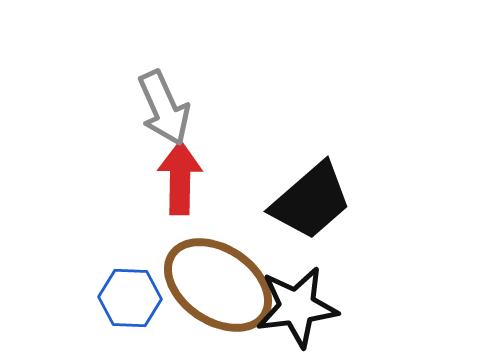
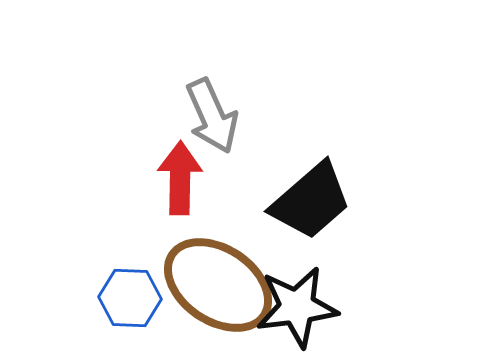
gray arrow: moved 48 px right, 8 px down
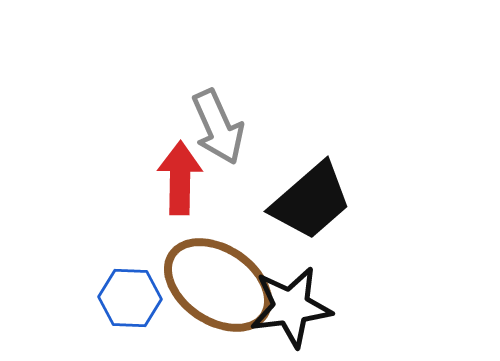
gray arrow: moved 6 px right, 11 px down
black star: moved 6 px left
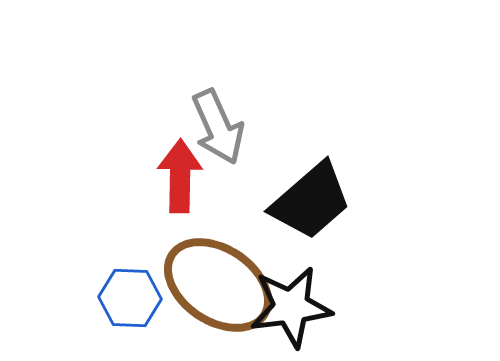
red arrow: moved 2 px up
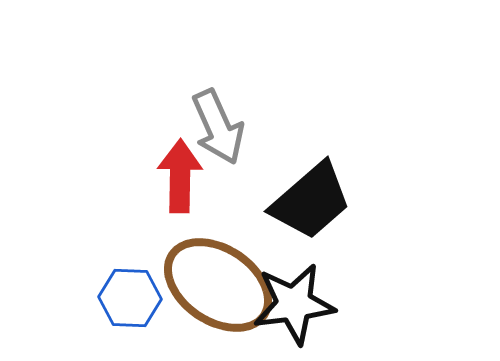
black star: moved 3 px right, 3 px up
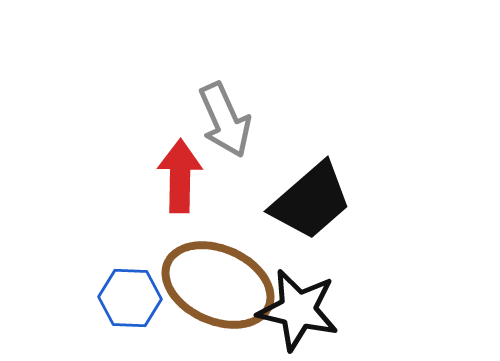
gray arrow: moved 7 px right, 7 px up
brown ellipse: rotated 10 degrees counterclockwise
black star: moved 4 px right, 6 px down; rotated 20 degrees clockwise
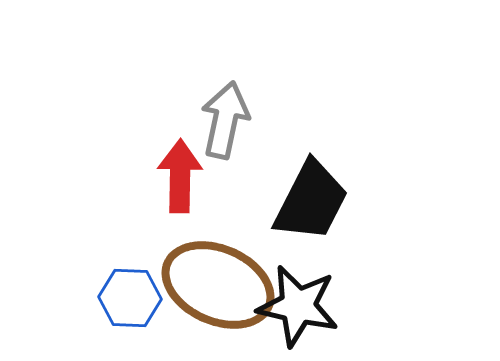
gray arrow: rotated 144 degrees counterclockwise
black trapezoid: rotated 22 degrees counterclockwise
black star: moved 4 px up
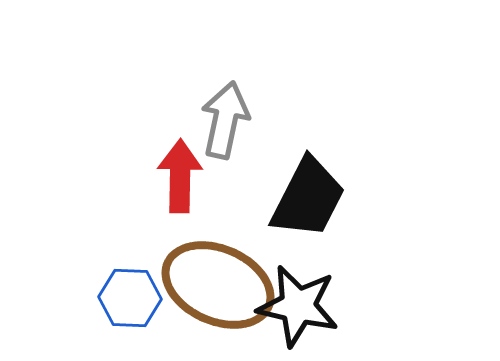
black trapezoid: moved 3 px left, 3 px up
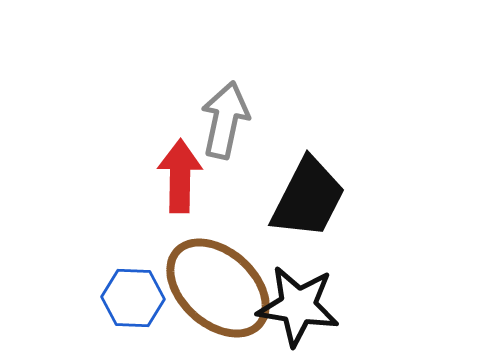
brown ellipse: moved 3 px down; rotated 18 degrees clockwise
blue hexagon: moved 3 px right
black star: rotated 4 degrees counterclockwise
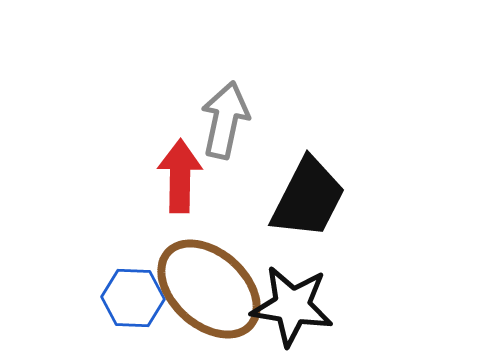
brown ellipse: moved 9 px left, 1 px down
black star: moved 6 px left
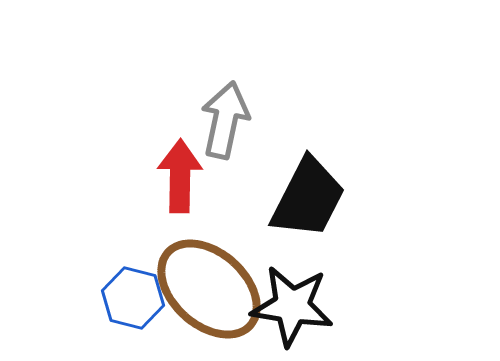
blue hexagon: rotated 12 degrees clockwise
